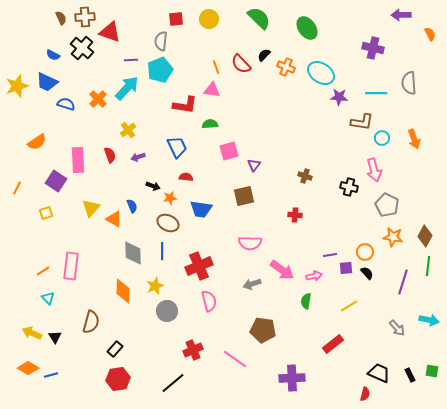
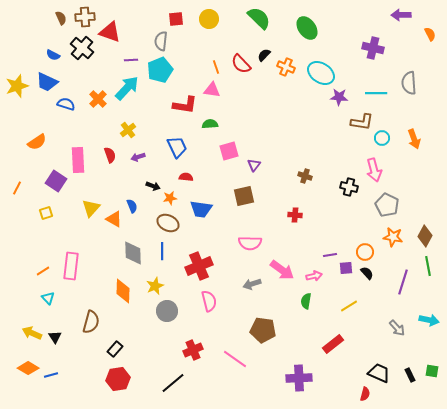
green line at (428, 266): rotated 18 degrees counterclockwise
purple cross at (292, 378): moved 7 px right
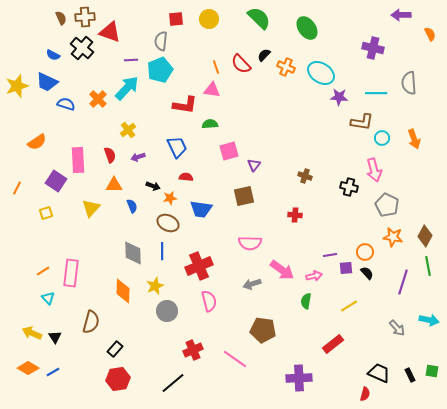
orange triangle at (114, 219): moved 34 px up; rotated 30 degrees counterclockwise
pink rectangle at (71, 266): moved 7 px down
blue line at (51, 375): moved 2 px right, 3 px up; rotated 16 degrees counterclockwise
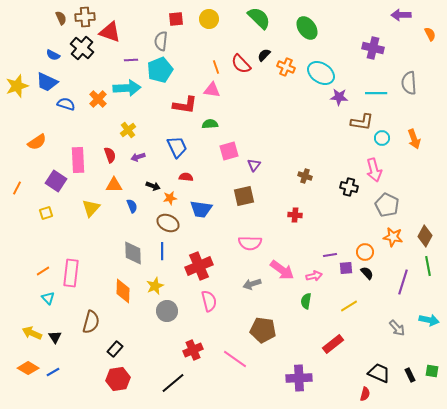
cyan arrow at (127, 88): rotated 44 degrees clockwise
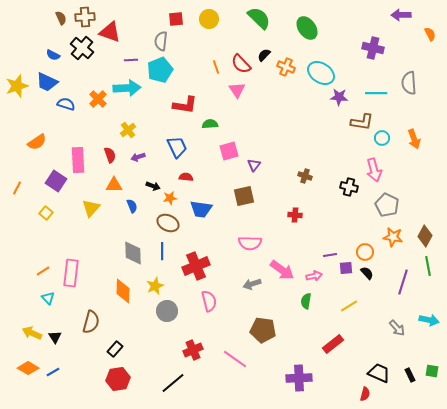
pink triangle at (212, 90): moved 25 px right; rotated 48 degrees clockwise
yellow square at (46, 213): rotated 32 degrees counterclockwise
red cross at (199, 266): moved 3 px left
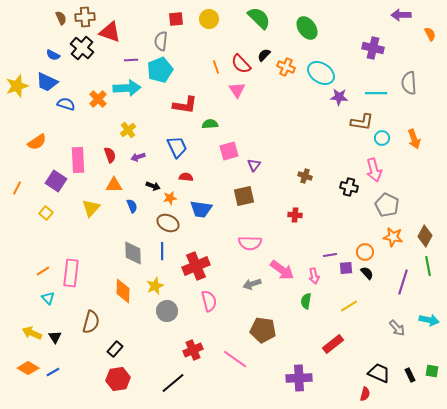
pink arrow at (314, 276): rotated 91 degrees clockwise
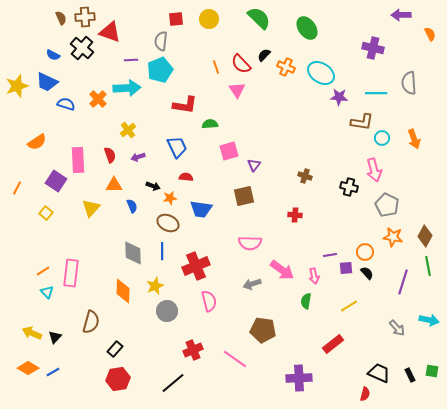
cyan triangle at (48, 298): moved 1 px left, 6 px up
black triangle at (55, 337): rotated 16 degrees clockwise
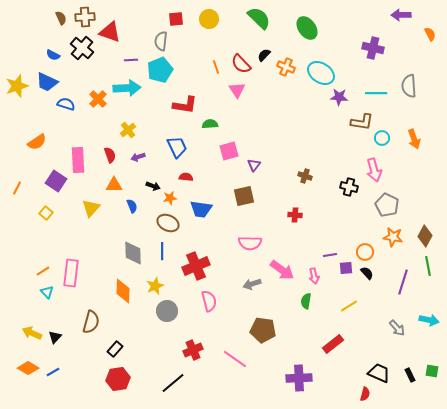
gray semicircle at (409, 83): moved 3 px down
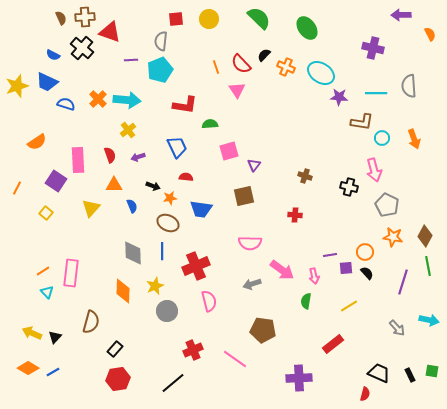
cyan arrow at (127, 88): moved 12 px down; rotated 8 degrees clockwise
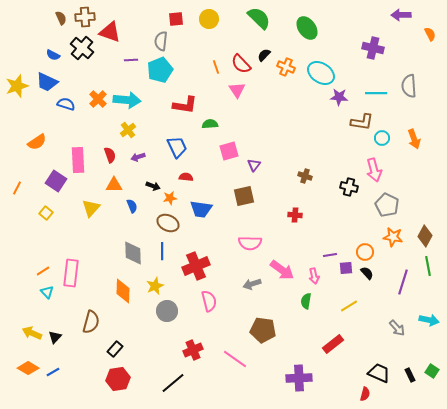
green square at (432, 371): rotated 24 degrees clockwise
